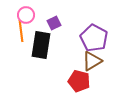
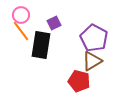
pink circle: moved 5 px left
orange line: rotated 30 degrees counterclockwise
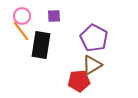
pink circle: moved 1 px right, 1 px down
purple square: moved 7 px up; rotated 24 degrees clockwise
brown triangle: moved 4 px down
red pentagon: rotated 20 degrees counterclockwise
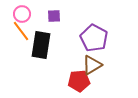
pink circle: moved 2 px up
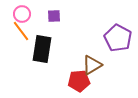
purple pentagon: moved 24 px right
black rectangle: moved 1 px right, 4 px down
